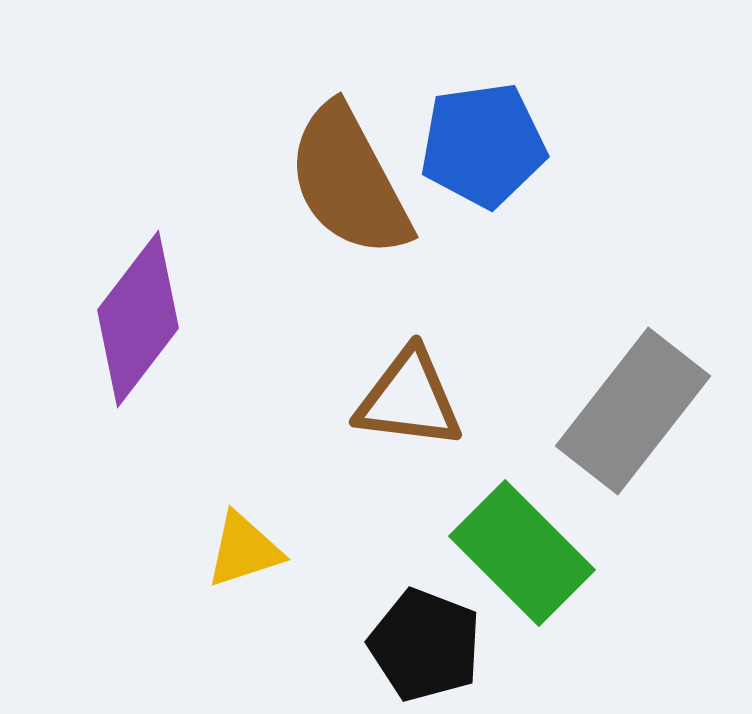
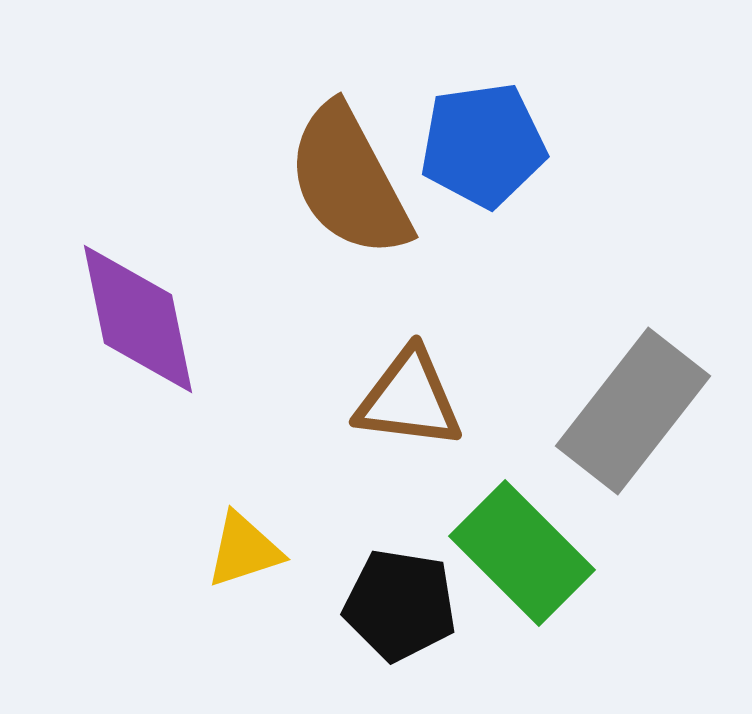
purple diamond: rotated 49 degrees counterclockwise
black pentagon: moved 25 px left, 40 px up; rotated 12 degrees counterclockwise
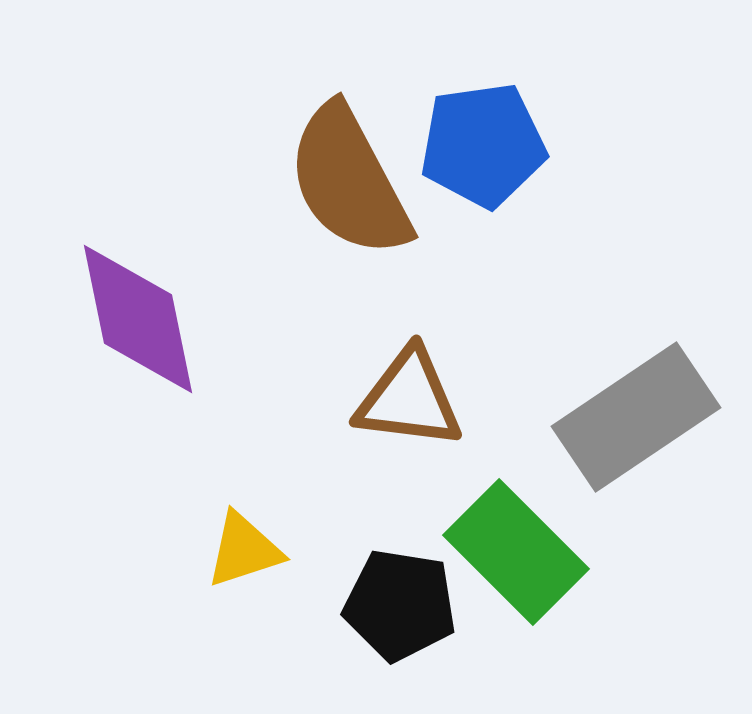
gray rectangle: moved 3 px right, 6 px down; rotated 18 degrees clockwise
green rectangle: moved 6 px left, 1 px up
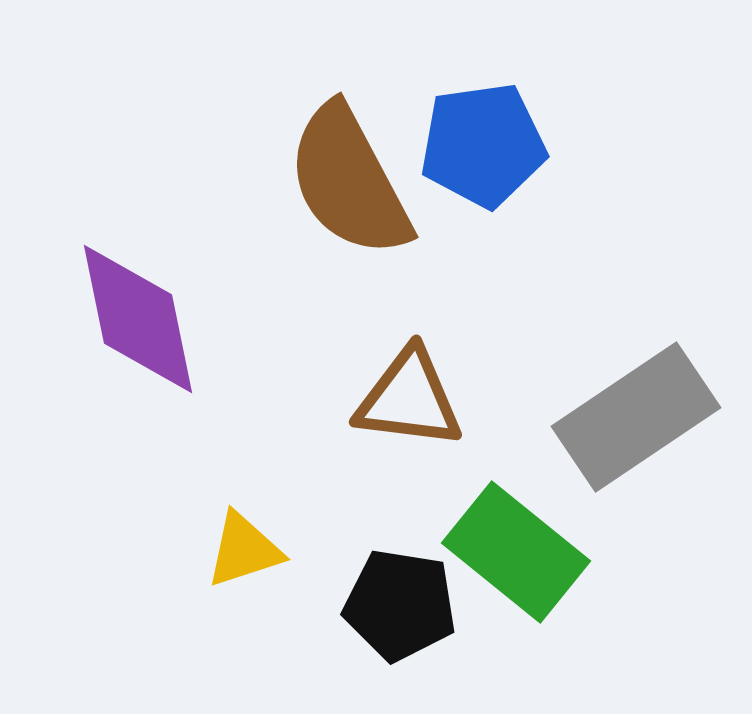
green rectangle: rotated 6 degrees counterclockwise
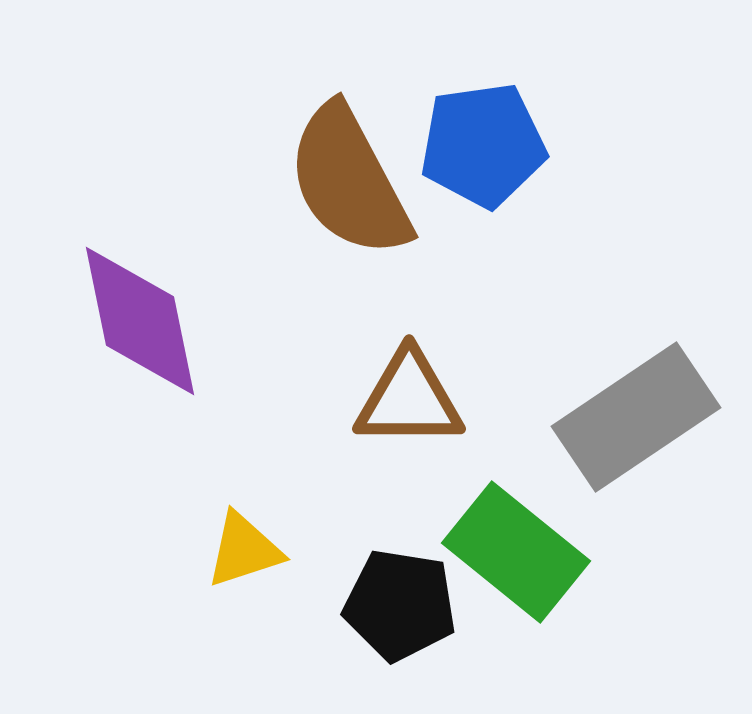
purple diamond: moved 2 px right, 2 px down
brown triangle: rotated 7 degrees counterclockwise
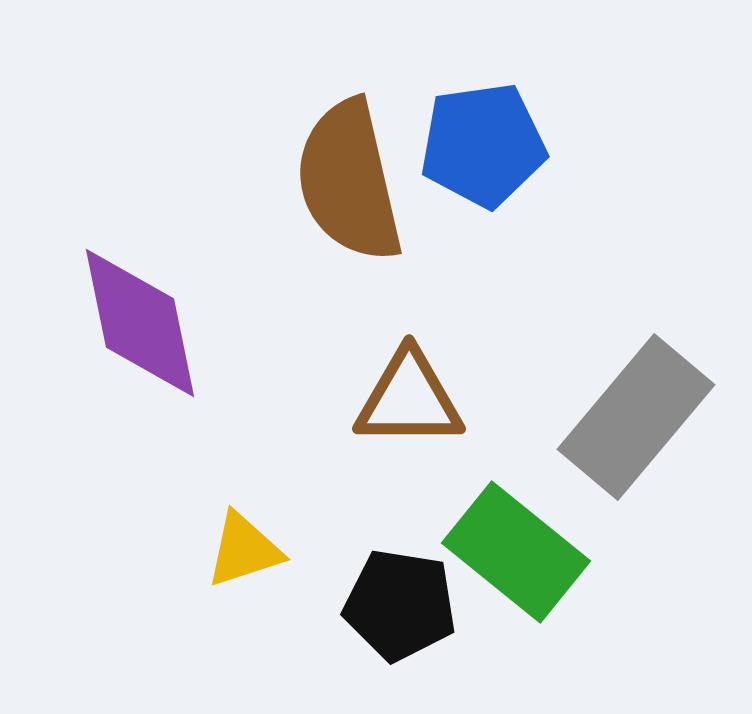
brown semicircle: rotated 15 degrees clockwise
purple diamond: moved 2 px down
gray rectangle: rotated 16 degrees counterclockwise
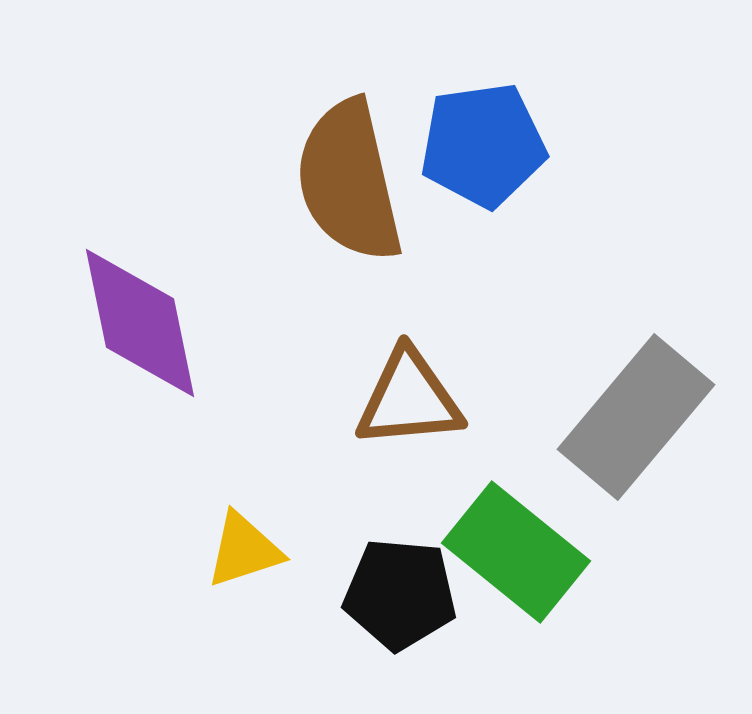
brown triangle: rotated 5 degrees counterclockwise
black pentagon: moved 11 px up; rotated 4 degrees counterclockwise
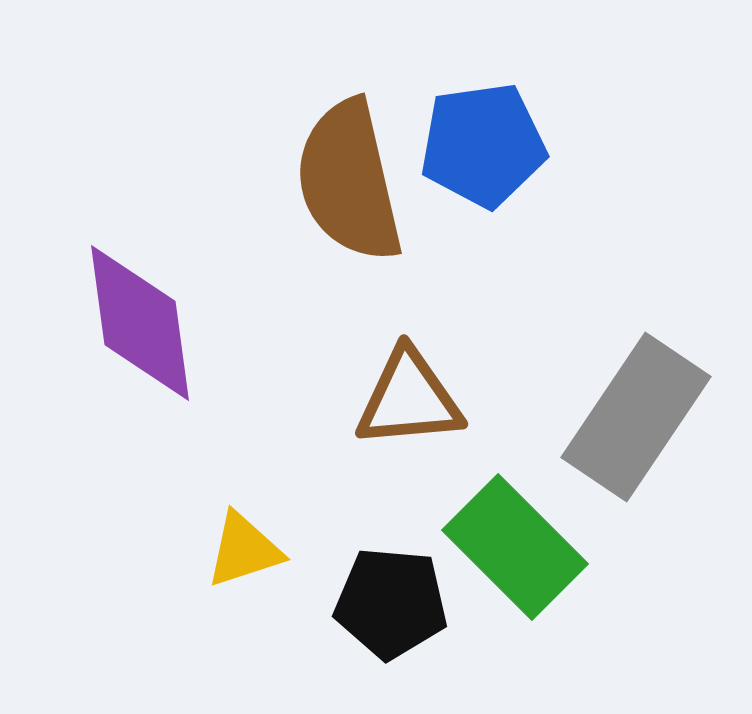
purple diamond: rotated 4 degrees clockwise
gray rectangle: rotated 6 degrees counterclockwise
green rectangle: moved 1 px left, 5 px up; rotated 6 degrees clockwise
black pentagon: moved 9 px left, 9 px down
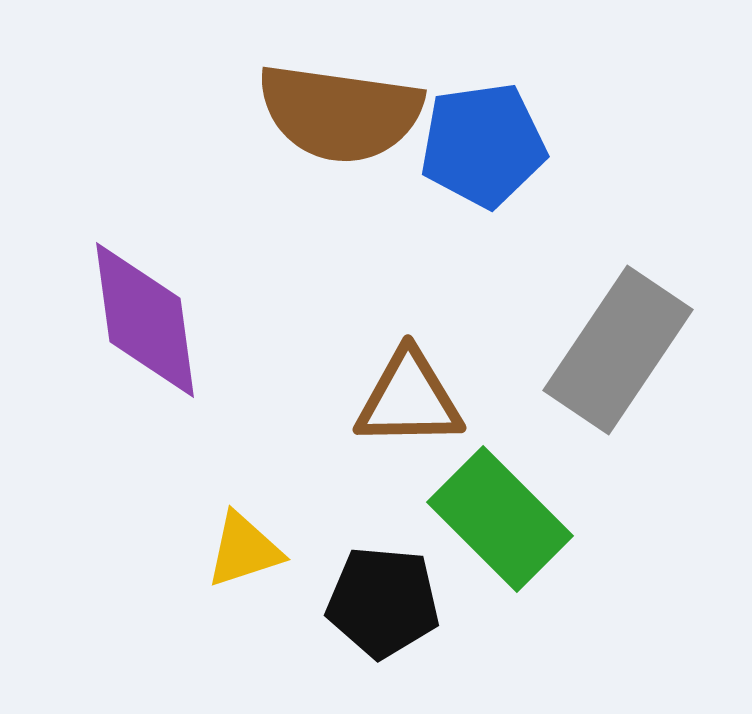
brown semicircle: moved 9 px left, 68 px up; rotated 69 degrees counterclockwise
purple diamond: moved 5 px right, 3 px up
brown triangle: rotated 4 degrees clockwise
gray rectangle: moved 18 px left, 67 px up
green rectangle: moved 15 px left, 28 px up
black pentagon: moved 8 px left, 1 px up
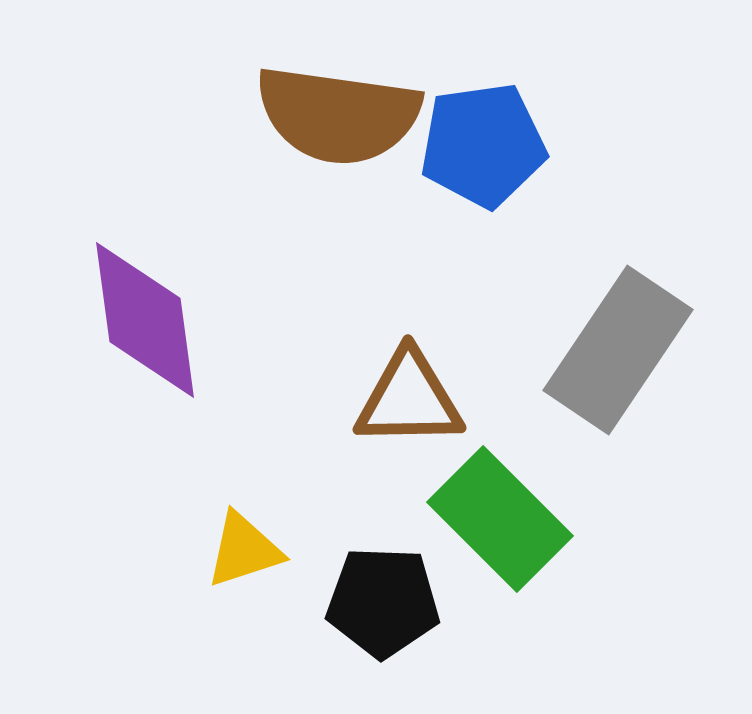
brown semicircle: moved 2 px left, 2 px down
black pentagon: rotated 3 degrees counterclockwise
